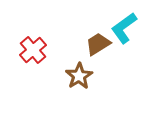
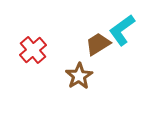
cyan L-shape: moved 2 px left, 2 px down
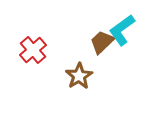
brown trapezoid: moved 4 px right, 2 px up; rotated 12 degrees counterclockwise
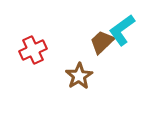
red cross: rotated 16 degrees clockwise
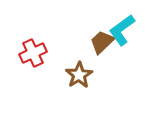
red cross: moved 3 px down
brown star: moved 1 px up
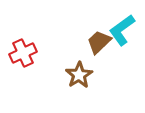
brown trapezoid: moved 3 px left
red cross: moved 10 px left
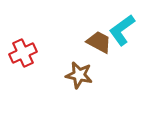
brown trapezoid: rotated 72 degrees clockwise
brown star: rotated 28 degrees counterclockwise
